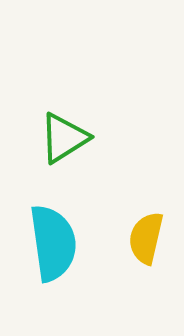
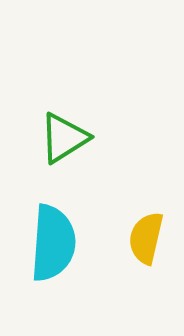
cyan semicircle: rotated 12 degrees clockwise
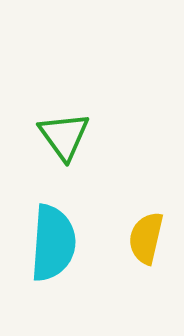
green triangle: moved 2 px up; rotated 34 degrees counterclockwise
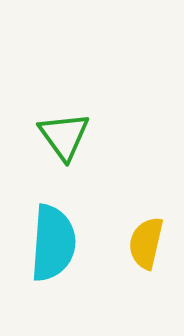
yellow semicircle: moved 5 px down
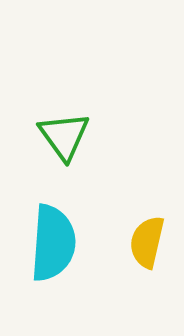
yellow semicircle: moved 1 px right, 1 px up
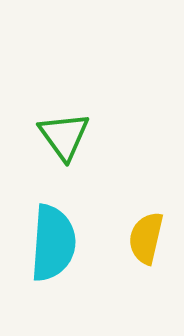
yellow semicircle: moved 1 px left, 4 px up
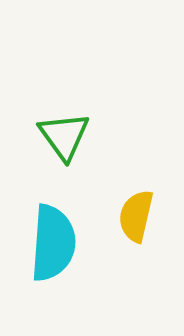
yellow semicircle: moved 10 px left, 22 px up
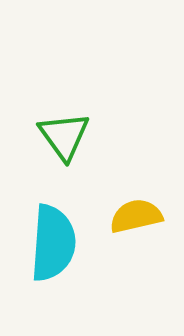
yellow semicircle: rotated 64 degrees clockwise
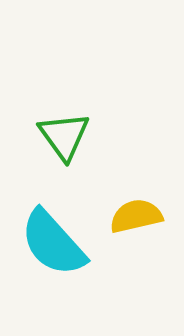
cyan semicircle: rotated 134 degrees clockwise
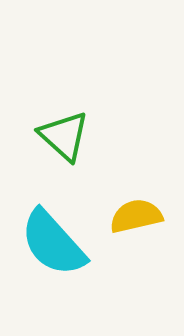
green triangle: rotated 12 degrees counterclockwise
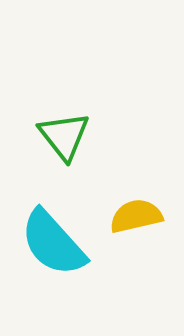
green triangle: rotated 10 degrees clockwise
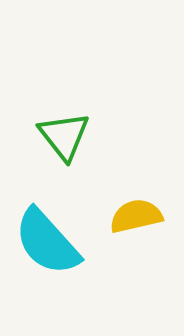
cyan semicircle: moved 6 px left, 1 px up
